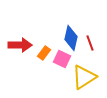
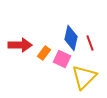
yellow triangle: rotated 12 degrees counterclockwise
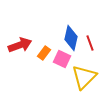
red arrow: rotated 20 degrees counterclockwise
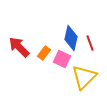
red arrow: moved 1 px left, 2 px down; rotated 115 degrees counterclockwise
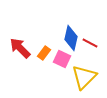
red line: rotated 42 degrees counterclockwise
red arrow: moved 1 px right, 1 px down
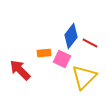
blue diamond: moved 2 px up; rotated 25 degrees clockwise
red arrow: moved 22 px down
orange rectangle: rotated 48 degrees clockwise
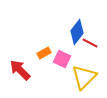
blue diamond: moved 6 px right, 4 px up
orange rectangle: rotated 24 degrees counterclockwise
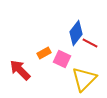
blue diamond: moved 1 px left, 1 px down
yellow triangle: moved 2 px down
